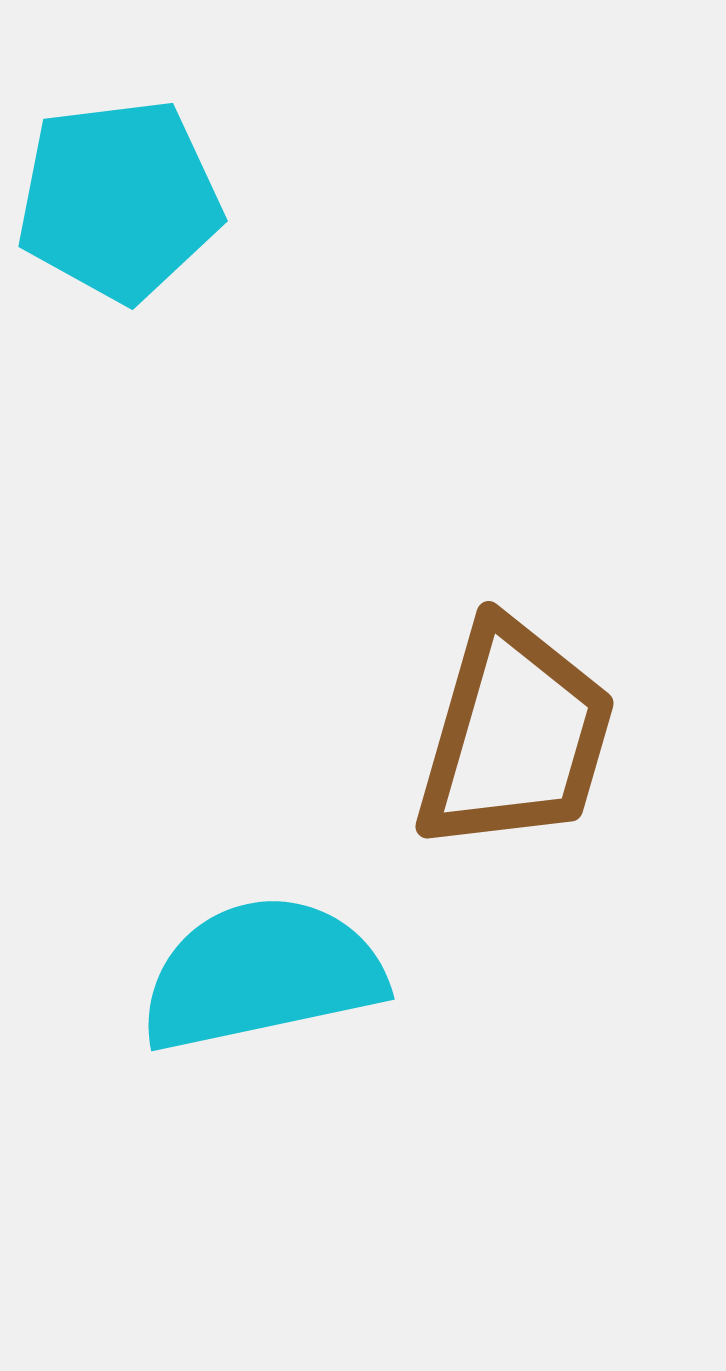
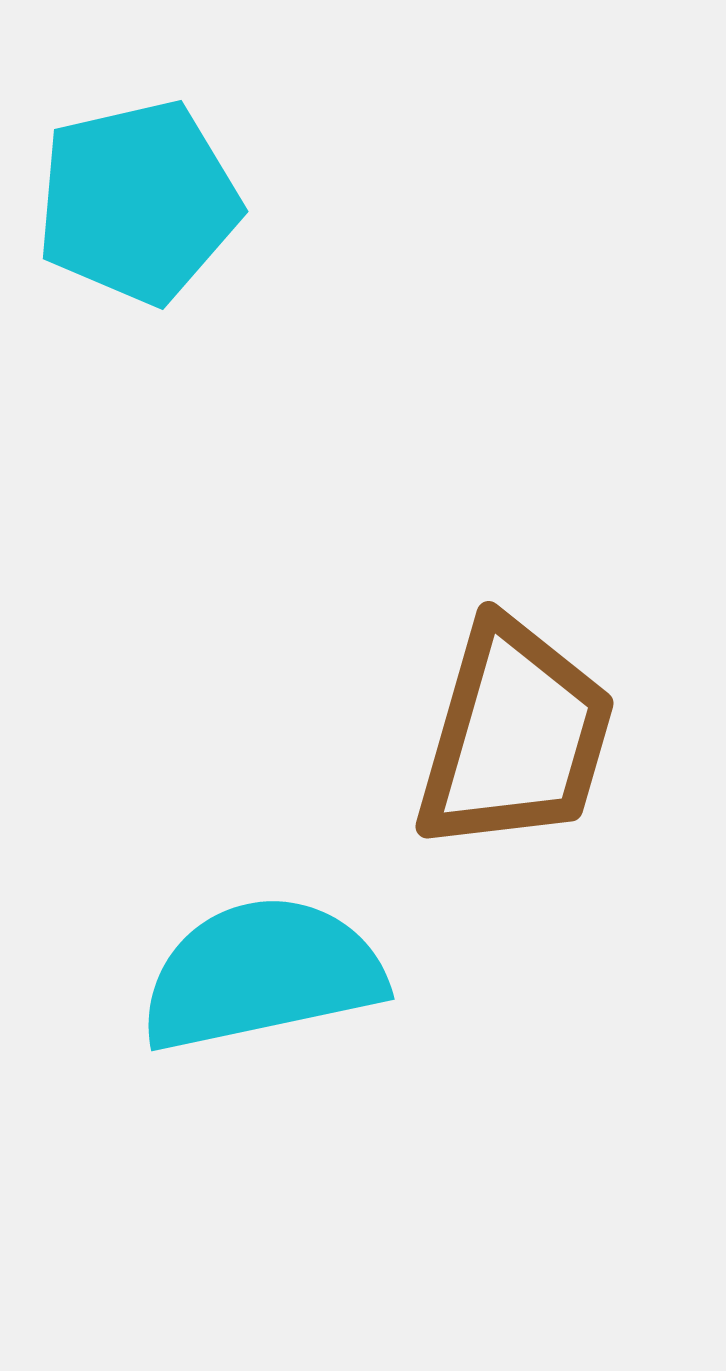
cyan pentagon: moved 19 px right, 2 px down; rotated 6 degrees counterclockwise
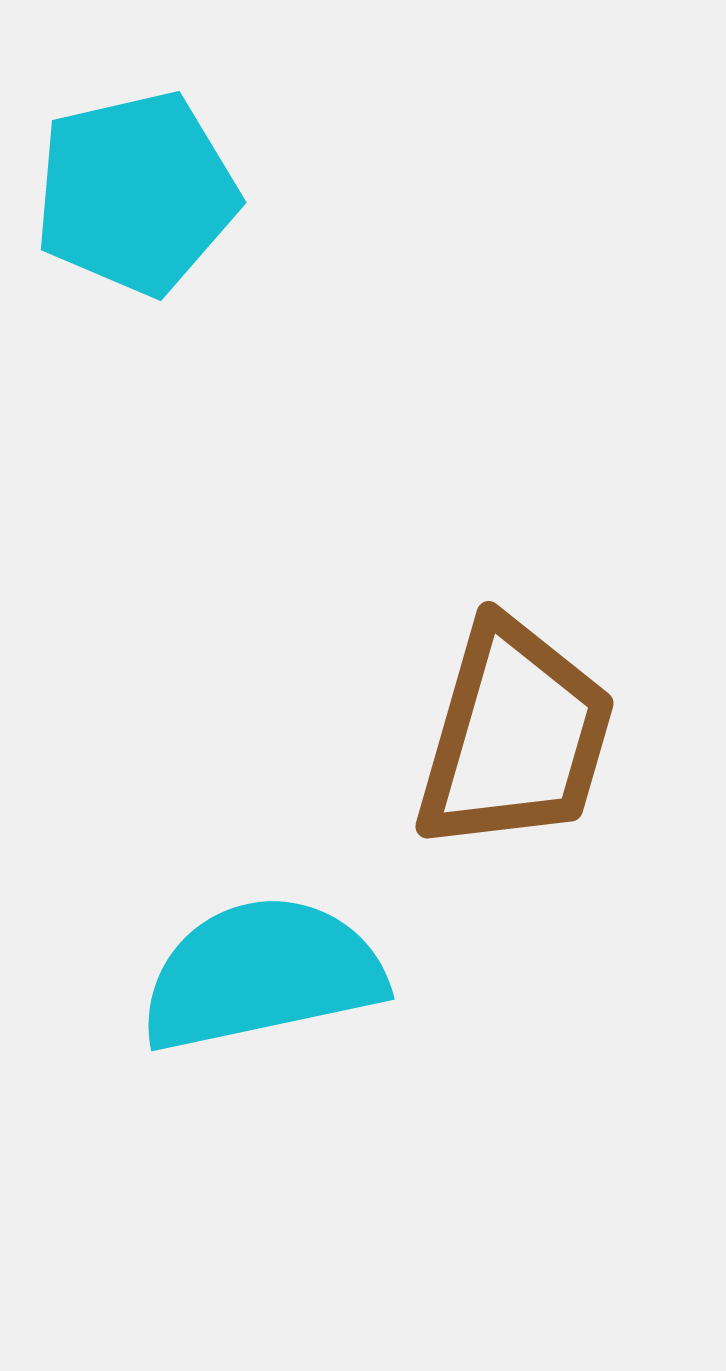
cyan pentagon: moved 2 px left, 9 px up
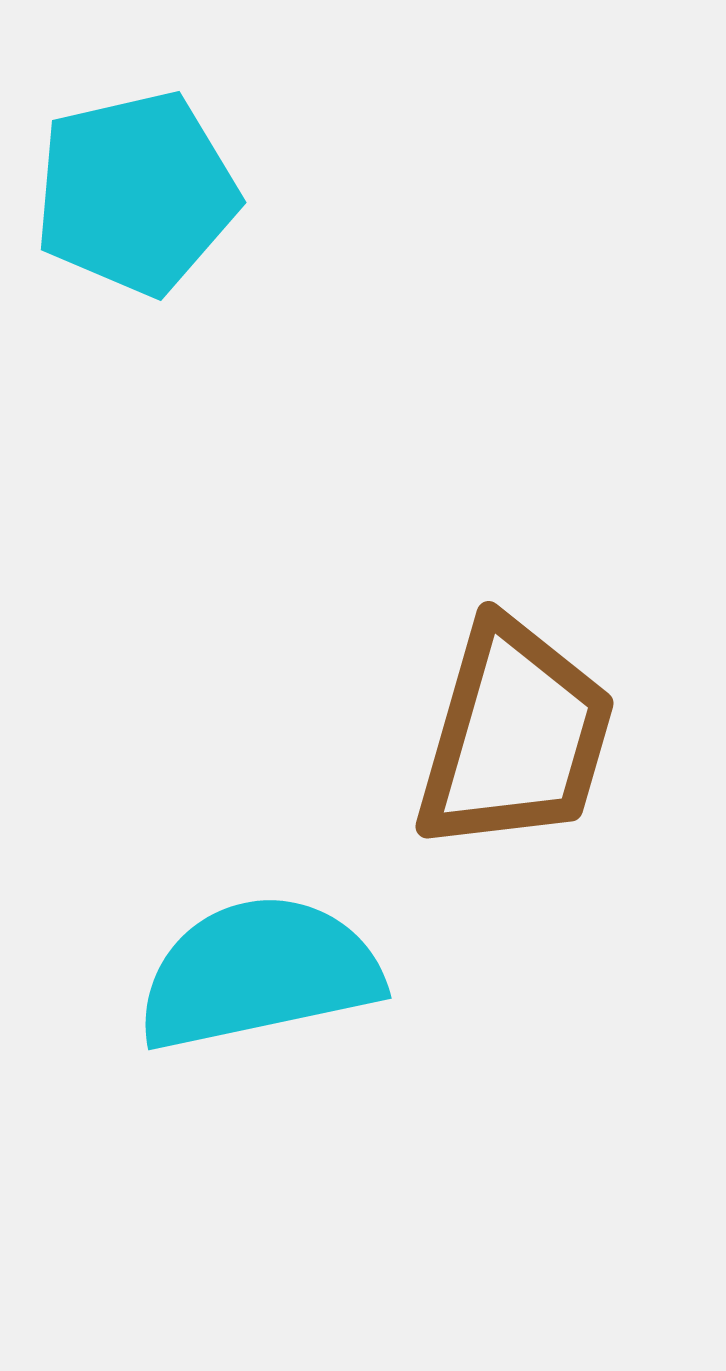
cyan semicircle: moved 3 px left, 1 px up
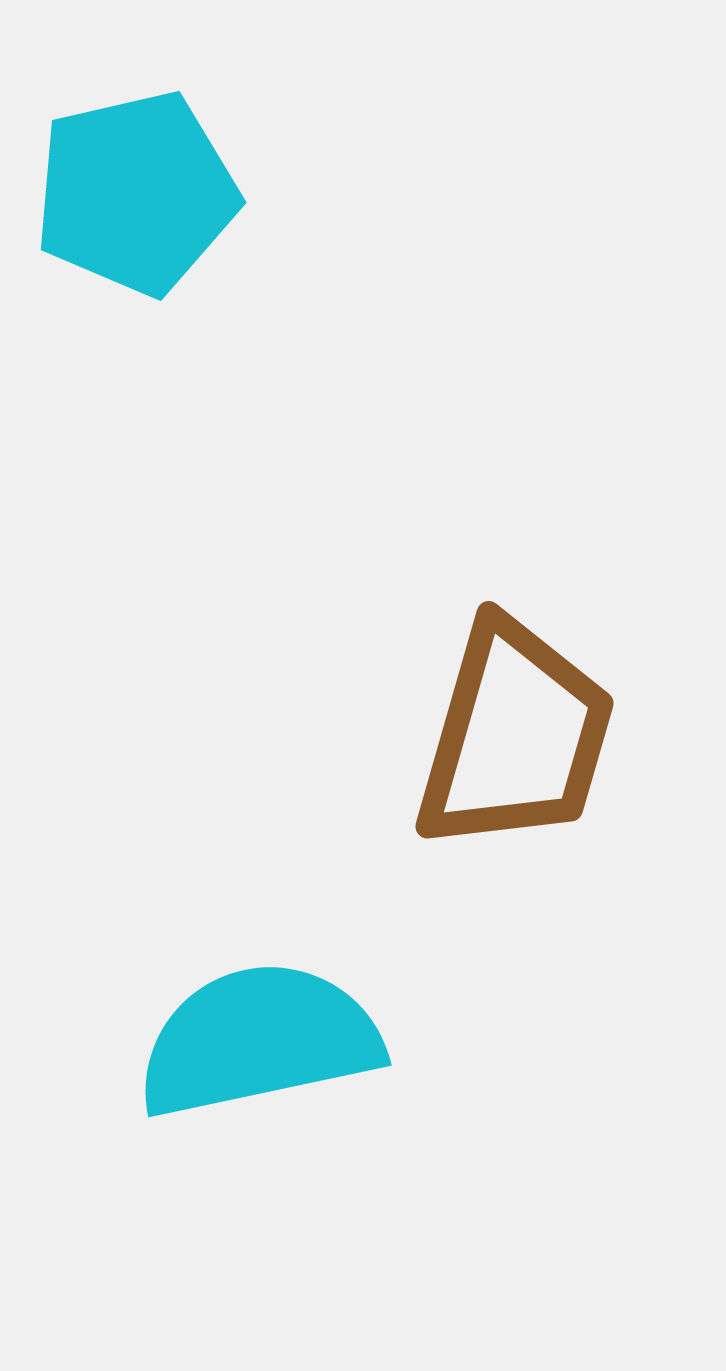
cyan semicircle: moved 67 px down
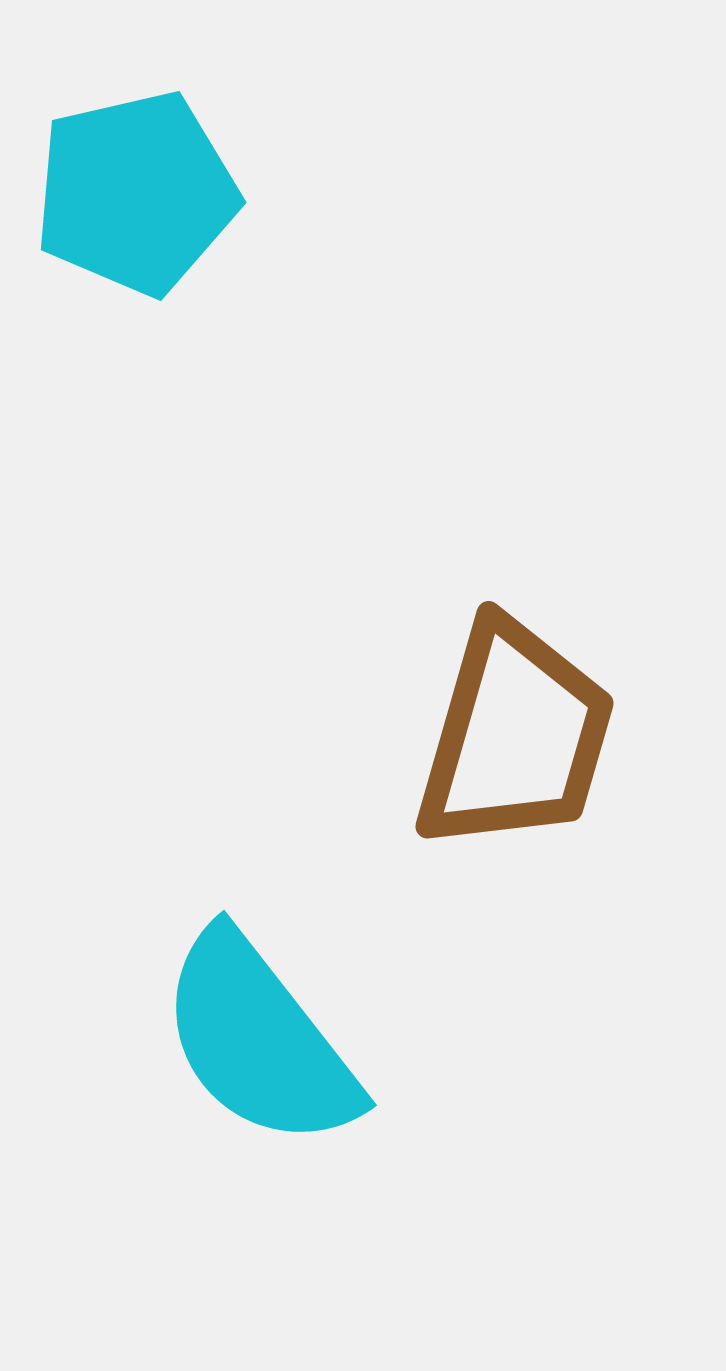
cyan semicircle: rotated 116 degrees counterclockwise
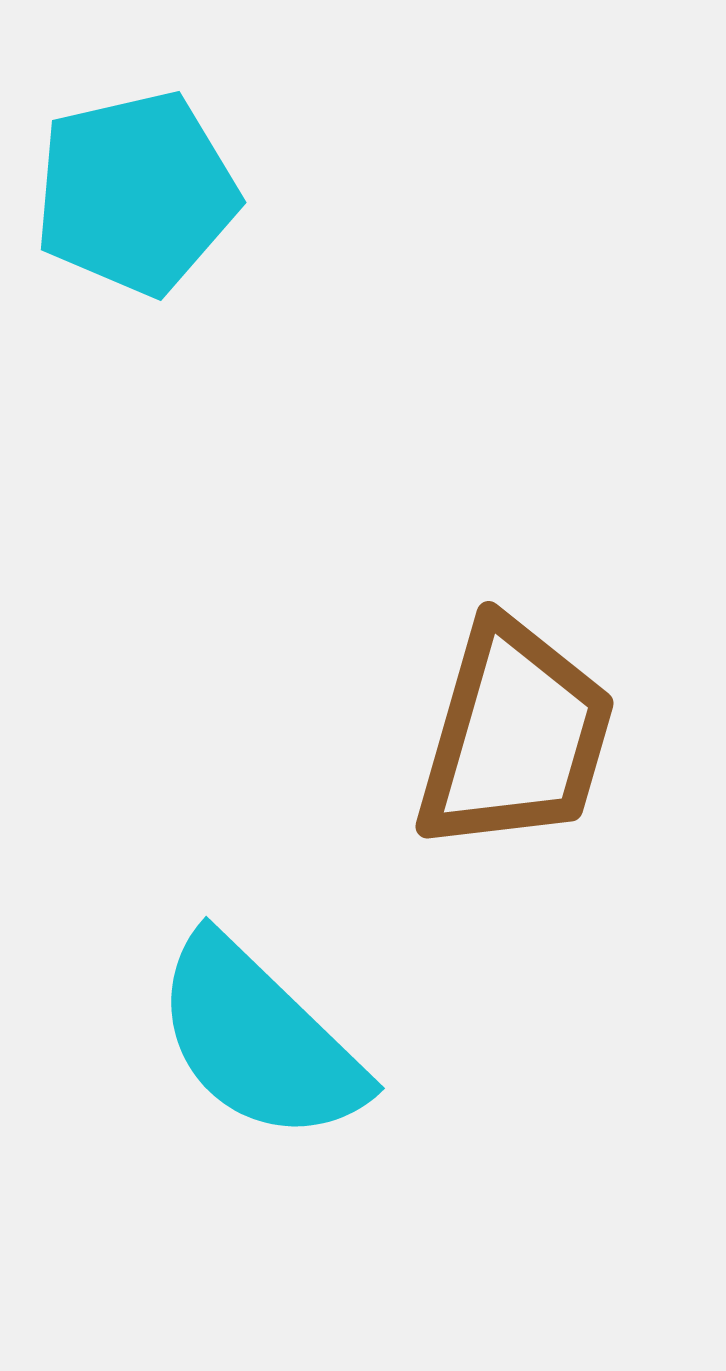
cyan semicircle: rotated 8 degrees counterclockwise
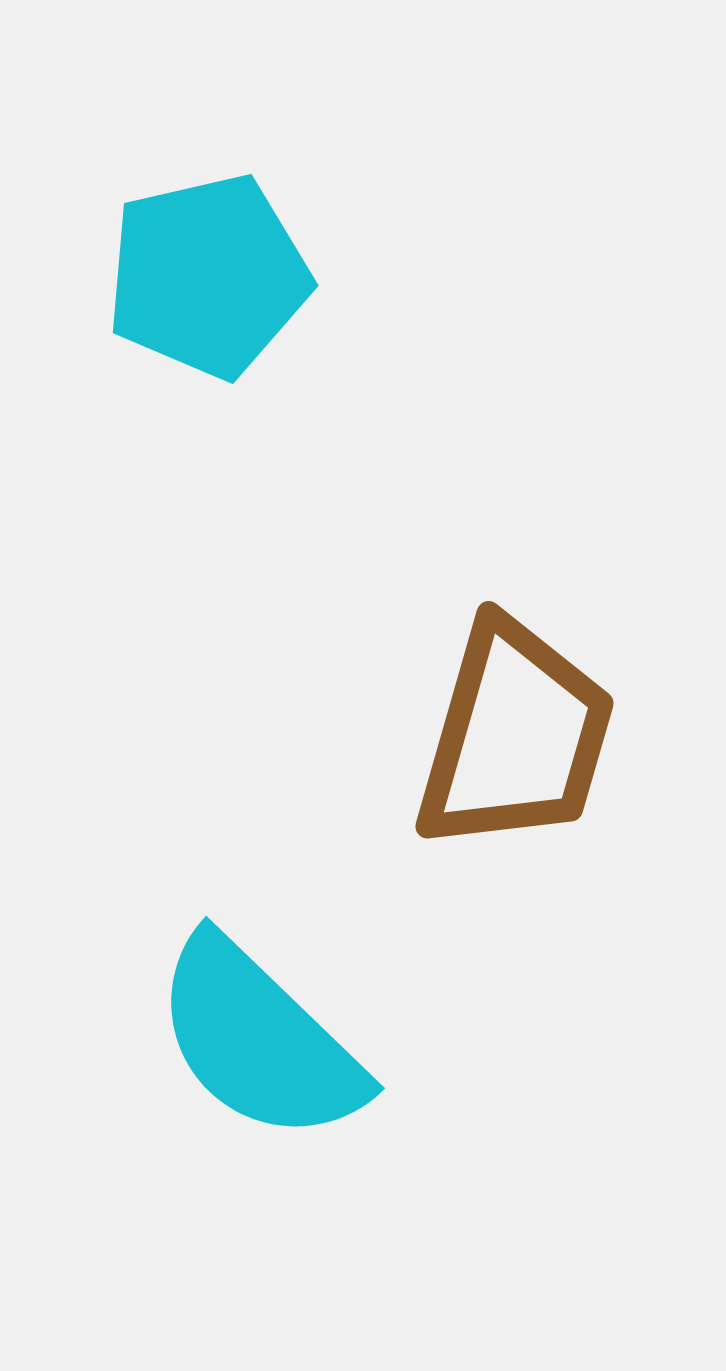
cyan pentagon: moved 72 px right, 83 px down
